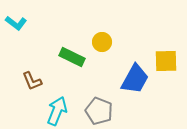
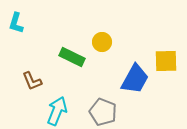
cyan L-shape: rotated 70 degrees clockwise
gray pentagon: moved 4 px right, 1 px down
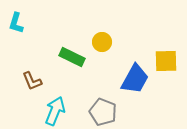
cyan arrow: moved 2 px left
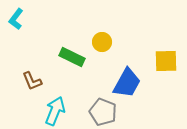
cyan L-shape: moved 4 px up; rotated 20 degrees clockwise
blue trapezoid: moved 8 px left, 4 px down
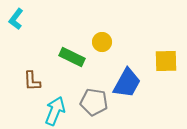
brown L-shape: rotated 20 degrees clockwise
gray pentagon: moved 9 px left, 10 px up; rotated 12 degrees counterclockwise
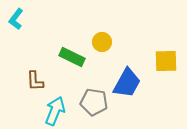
brown L-shape: moved 3 px right
